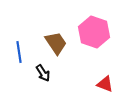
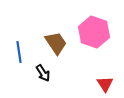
red triangle: rotated 36 degrees clockwise
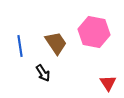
pink hexagon: rotated 8 degrees counterclockwise
blue line: moved 1 px right, 6 px up
red triangle: moved 3 px right, 1 px up
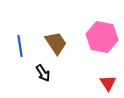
pink hexagon: moved 8 px right, 5 px down
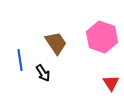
pink hexagon: rotated 8 degrees clockwise
blue line: moved 14 px down
red triangle: moved 3 px right
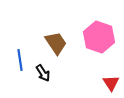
pink hexagon: moved 3 px left
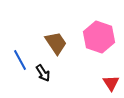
blue line: rotated 20 degrees counterclockwise
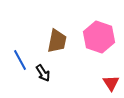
brown trapezoid: moved 1 px right, 2 px up; rotated 45 degrees clockwise
